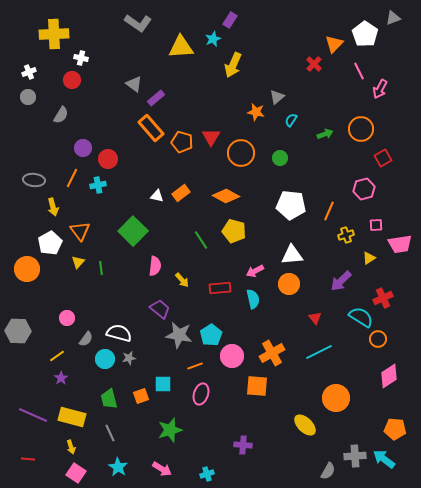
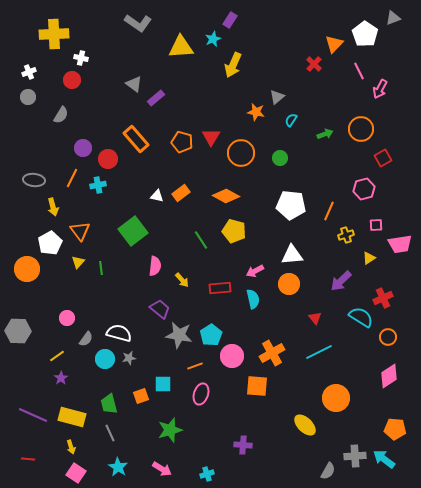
orange rectangle at (151, 128): moved 15 px left, 11 px down
green square at (133, 231): rotated 8 degrees clockwise
orange circle at (378, 339): moved 10 px right, 2 px up
green trapezoid at (109, 399): moved 5 px down
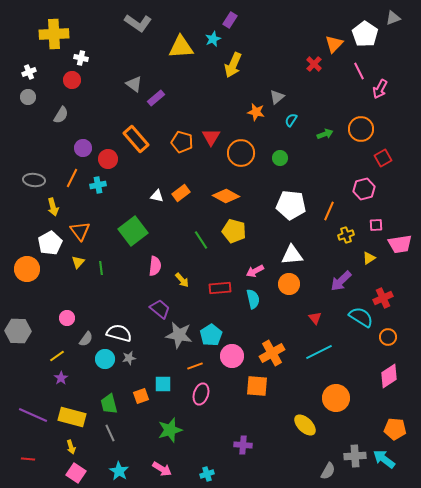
cyan star at (118, 467): moved 1 px right, 4 px down
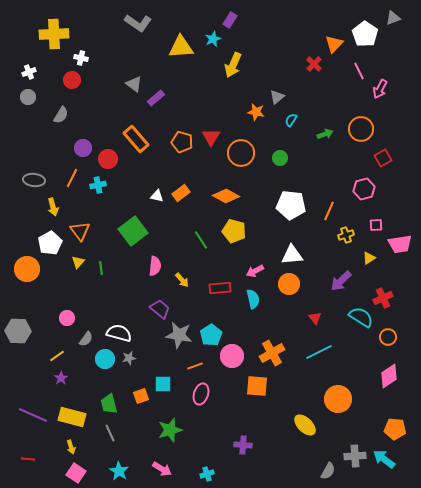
orange circle at (336, 398): moved 2 px right, 1 px down
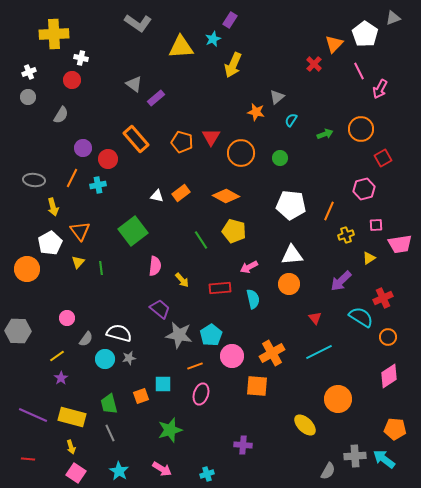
pink arrow at (255, 271): moved 6 px left, 4 px up
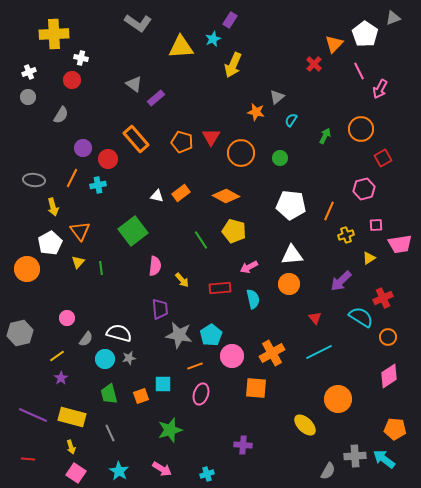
green arrow at (325, 134): moved 2 px down; rotated 42 degrees counterclockwise
purple trapezoid at (160, 309): rotated 45 degrees clockwise
gray hexagon at (18, 331): moved 2 px right, 2 px down; rotated 15 degrees counterclockwise
orange square at (257, 386): moved 1 px left, 2 px down
green trapezoid at (109, 404): moved 10 px up
